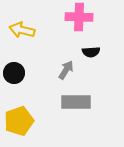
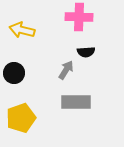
black semicircle: moved 5 px left
yellow pentagon: moved 2 px right, 3 px up
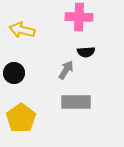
yellow pentagon: rotated 16 degrees counterclockwise
